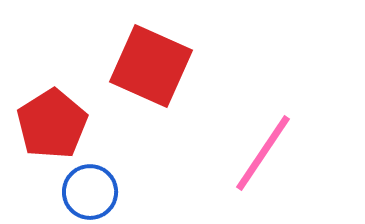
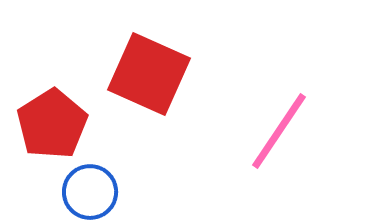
red square: moved 2 px left, 8 px down
pink line: moved 16 px right, 22 px up
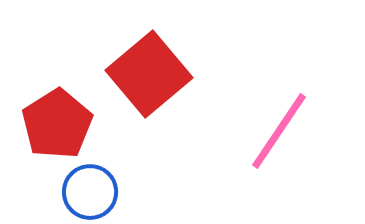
red square: rotated 26 degrees clockwise
red pentagon: moved 5 px right
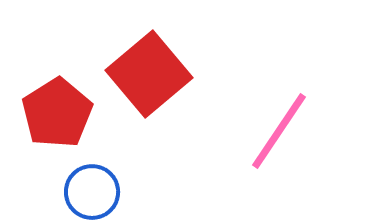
red pentagon: moved 11 px up
blue circle: moved 2 px right
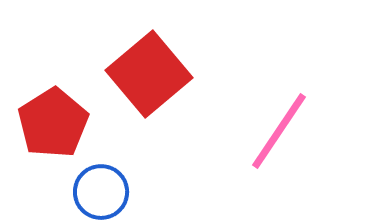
red pentagon: moved 4 px left, 10 px down
blue circle: moved 9 px right
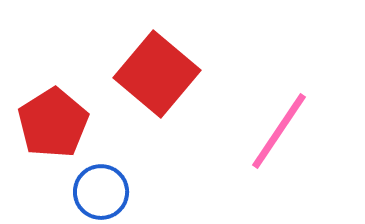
red square: moved 8 px right; rotated 10 degrees counterclockwise
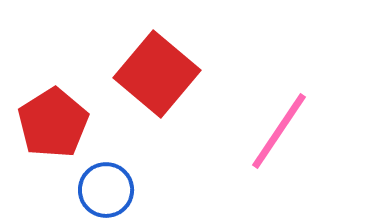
blue circle: moved 5 px right, 2 px up
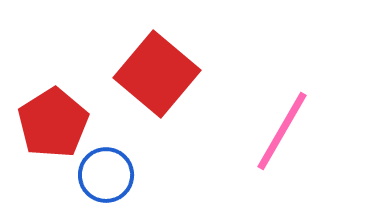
pink line: moved 3 px right; rotated 4 degrees counterclockwise
blue circle: moved 15 px up
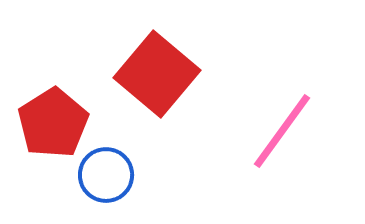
pink line: rotated 6 degrees clockwise
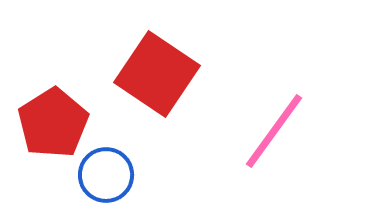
red square: rotated 6 degrees counterclockwise
pink line: moved 8 px left
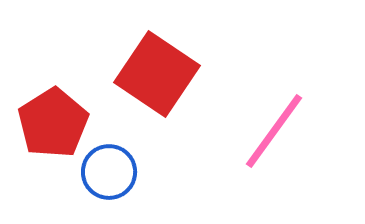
blue circle: moved 3 px right, 3 px up
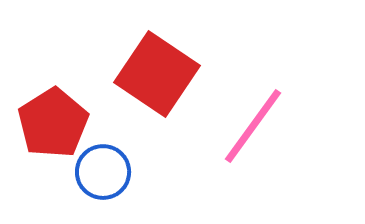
pink line: moved 21 px left, 5 px up
blue circle: moved 6 px left
